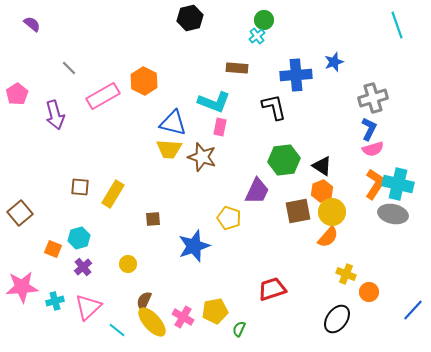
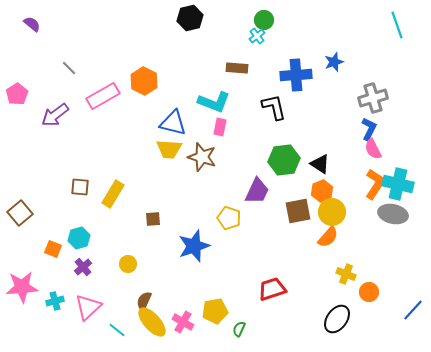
purple arrow at (55, 115): rotated 68 degrees clockwise
pink semicircle at (373, 149): rotated 80 degrees clockwise
black triangle at (322, 166): moved 2 px left, 2 px up
pink cross at (183, 317): moved 5 px down
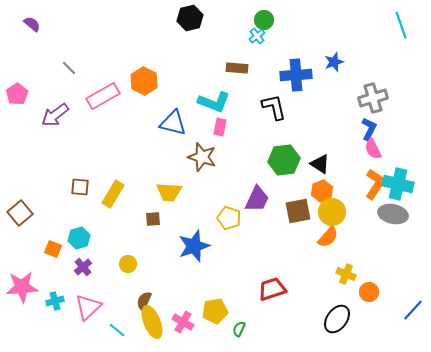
cyan line at (397, 25): moved 4 px right
yellow trapezoid at (169, 149): moved 43 px down
purple trapezoid at (257, 191): moved 8 px down
yellow ellipse at (152, 322): rotated 20 degrees clockwise
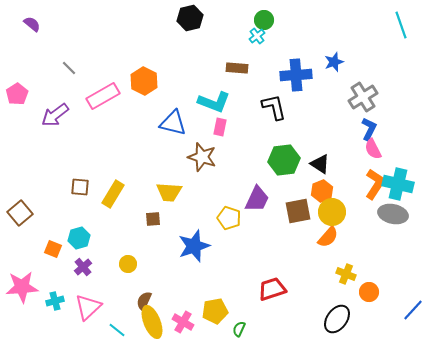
gray cross at (373, 98): moved 10 px left, 1 px up; rotated 16 degrees counterclockwise
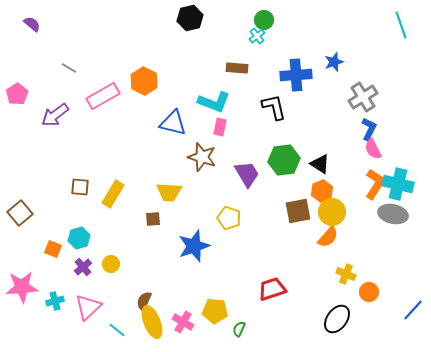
gray line at (69, 68): rotated 14 degrees counterclockwise
purple trapezoid at (257, 199): moved 10 px left, 25 px up; rotated 56 degrees counterclockwise
yellow circle at (128, 264): moved 17 px left
yellow pentagon at (215, 311): rotated 15 degrees clockwise
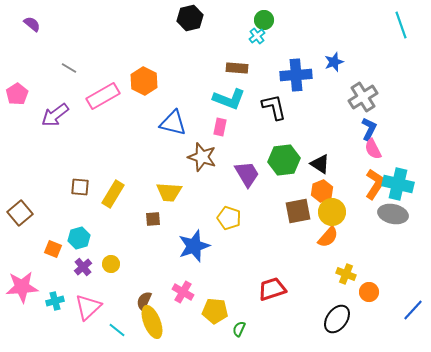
cyan L-shape at (214, 102): moved 15 px right, 3 px up
pink cross at (183, 322): moved 30 px up
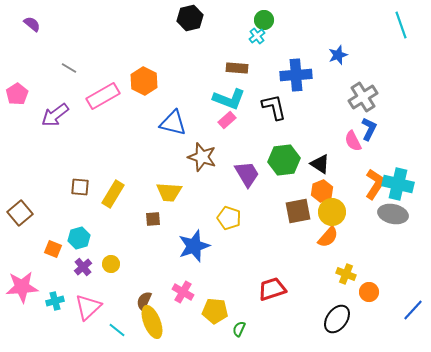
blue star at (334, 62): moved 4 px right, 7 px up
pink rectangle at (220, 127): moved 7 px right, 7 px up; rotated 36 degrees clockwise
pink semicircle at (373, 149): moved 20 px left, 8 px up
